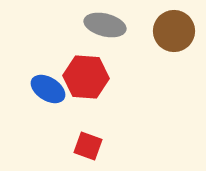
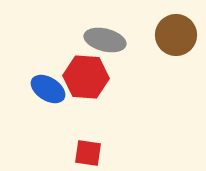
gray ellipse: moved 15 px down
brown circle: moved 2 px right, 4 px down
red square: moved 7 px down; rotated 12 degrees counterclockwise
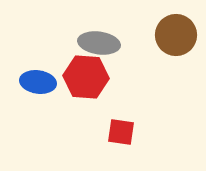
gray ellipse: moved 6 px left, 3 px down; rotated 6 degrees counterclockwise
blue ellipse: moved 10 px left, 7 px up; rotated 24 degrees counterclockwise
red square: moved 33 px right, 21 px up
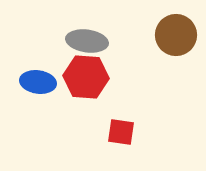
gray ellipse: moved 12 px left, 2 px up
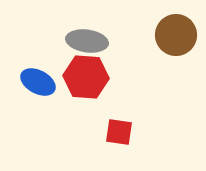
blue ellipse: rotated 20 degrees clockwise
red square: moved 2 px left
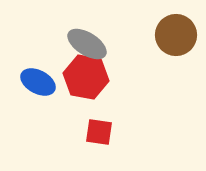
gray ellipse: moved 3 px down; rotated 24 degrees clockwise
red hexagon: rotated 6 degrees clockwise
red square: moved 20 px left
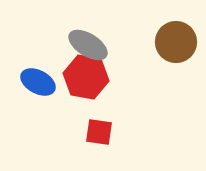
brown circle: moved 7 px down
gray ellipse: moved 1 px right, 1 px down
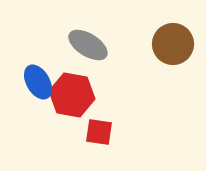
brown circle: moved 3 px left, 2 px down
red hexagon: moved 14 px left, 18 px down
blue ellipse: rotated 32 degrees clockwise
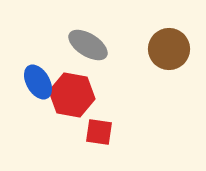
brown circle: moved 4 px left, 5 px down
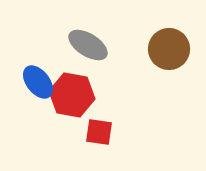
blue ellipse: rotated 8 degrees counterclockwise
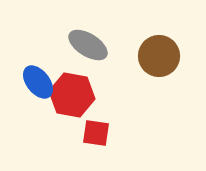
brown circle: moved 10 px left, 7 px down
red square: moved 3 px left, 1 px down
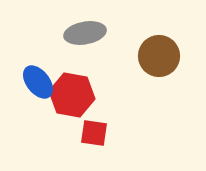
gray ellipse: moved 3 px left, 12 px up; rotated 42 degrees counterclockwise
red square: moved 2 px left
